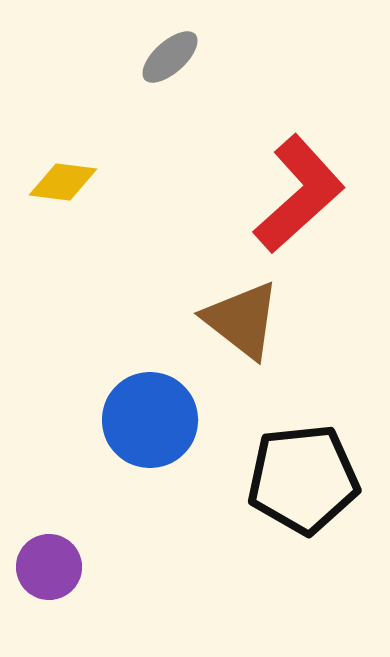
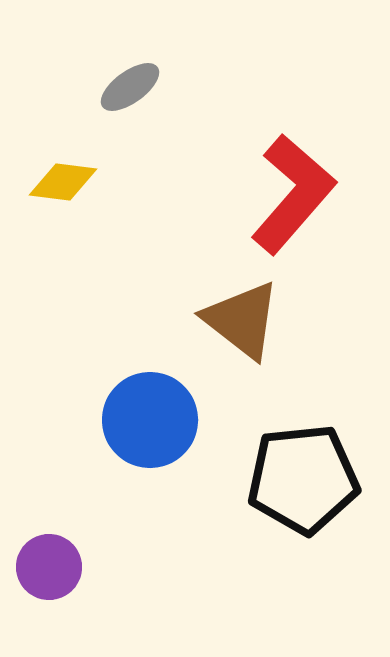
gray ellipse: moved 40 px left, 30 px down; rotated 6 degrees clockwise
red L-shape: moved 6 px left; rotated 7 degrees counterclockwise
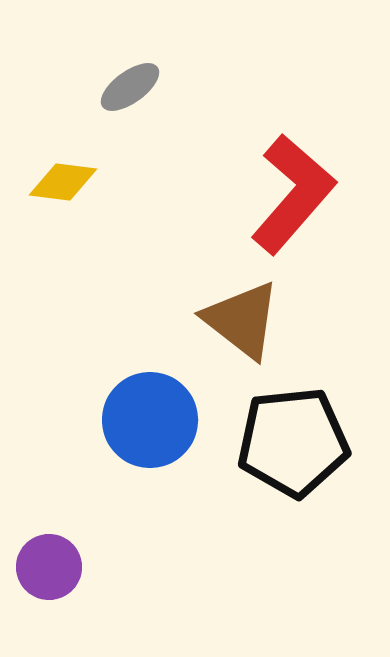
black pentagon: moved 10 px left, 37 px up
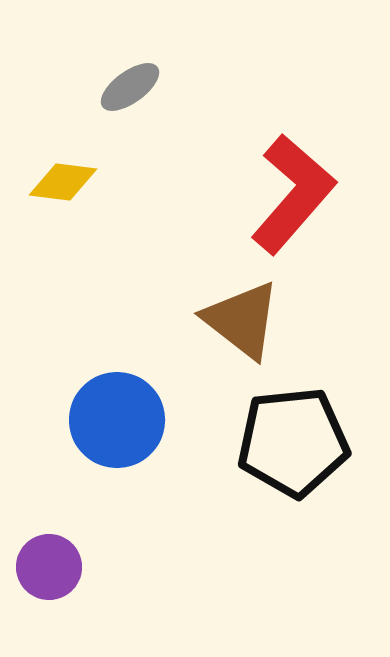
blue circle: moved 33 px left
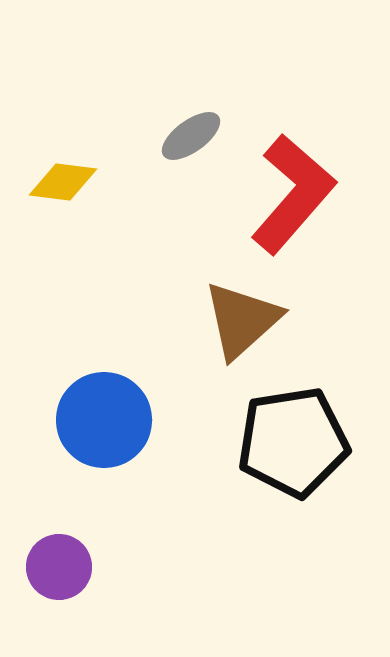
gray ellipse: moved 61 px right, 49 px down
brown triangle: rotated 40 degrees clockwise
blue circle: moved 13 px left
black pentagon: rotated 3 degrees counterclockwise
purple circle: moved 10 px right
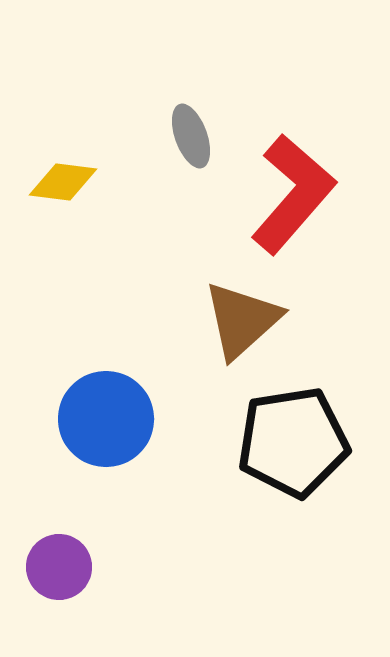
gray ellipse: rotated 74 degrees counterclockwise
blue circle: moved 2 px right, 1 px up
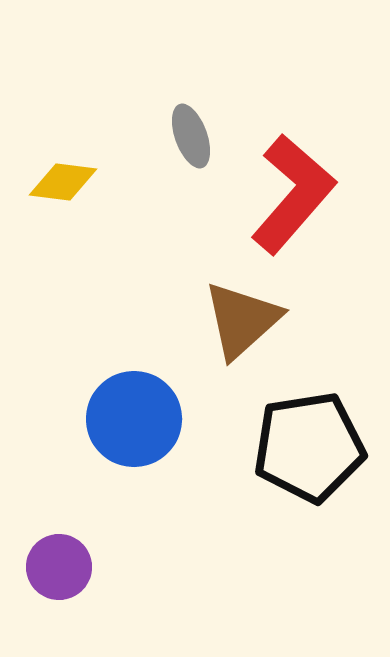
blue circle: moved 28 px right
black pentagon: moved 16 px right, 5 px down
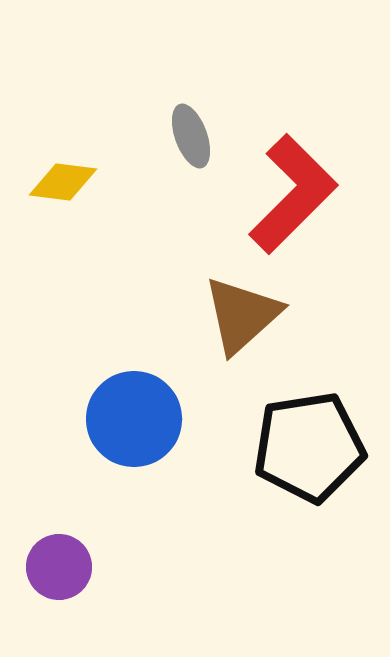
red L-shape: rotated 4 degrees clockwise
brown triangle: moved 5 px up
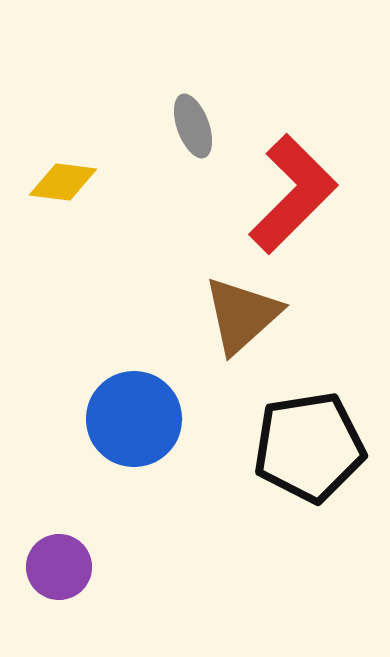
gray ellipse: moved 2 px right, 10 px up
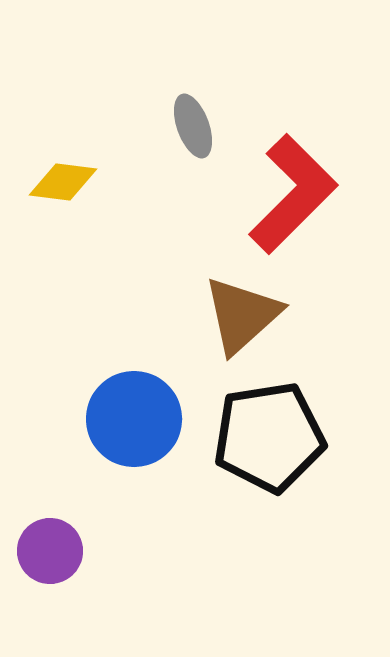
black pentagon: moved 40 px left, 10 px up
purple circle: moved 9 px left, 16 px up
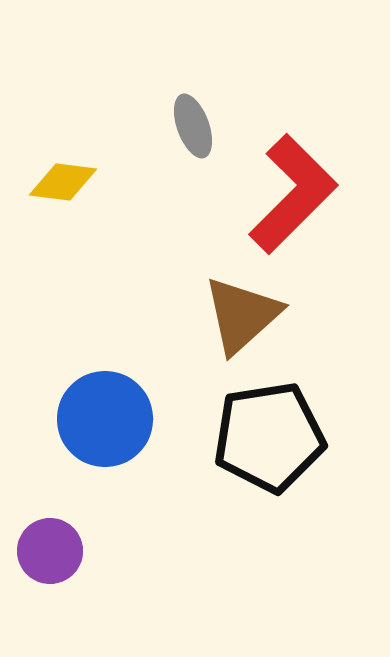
blue circle: moved 29 px left
